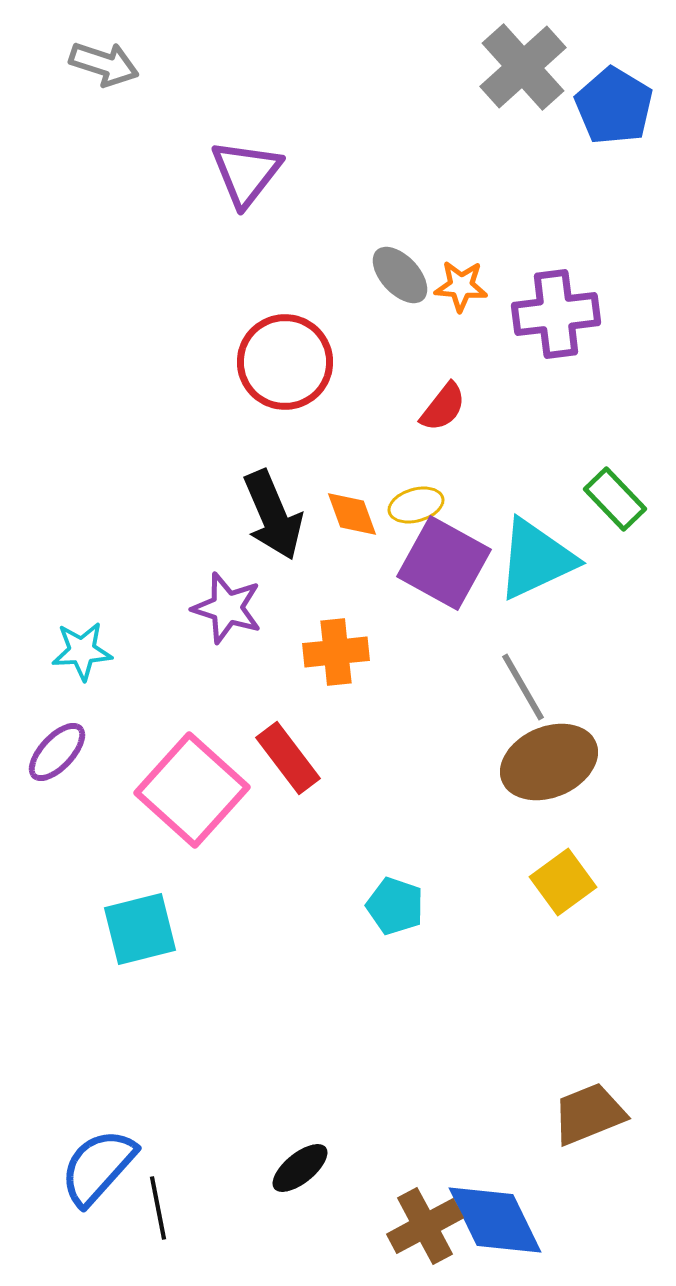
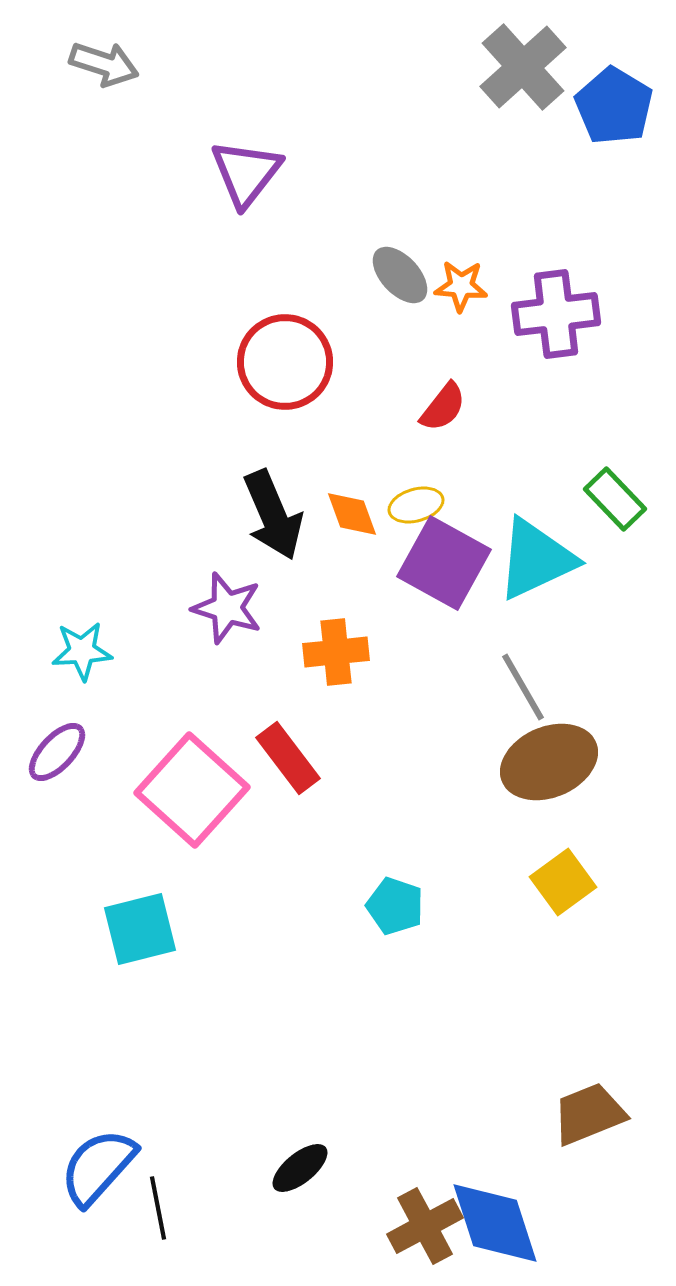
blue diamond: moved 3 px down; rotated 8 degrees clockwise
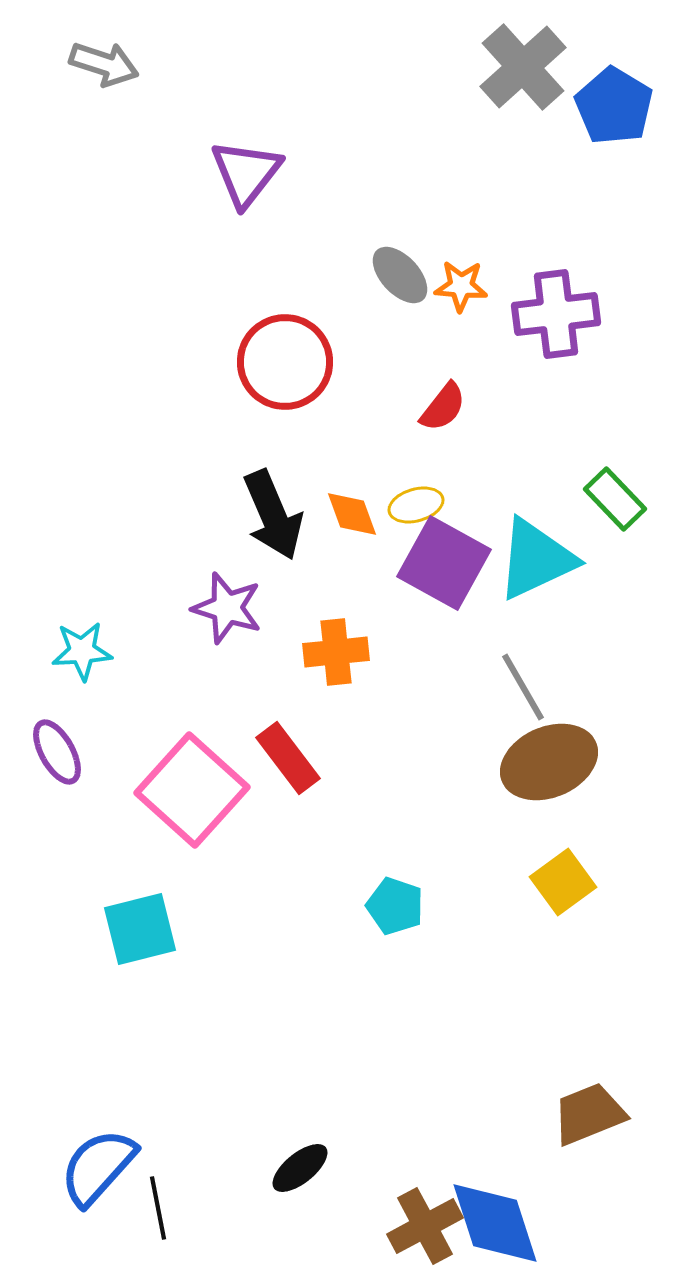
purple ellipse: rotated 72 degrees counterclockwise
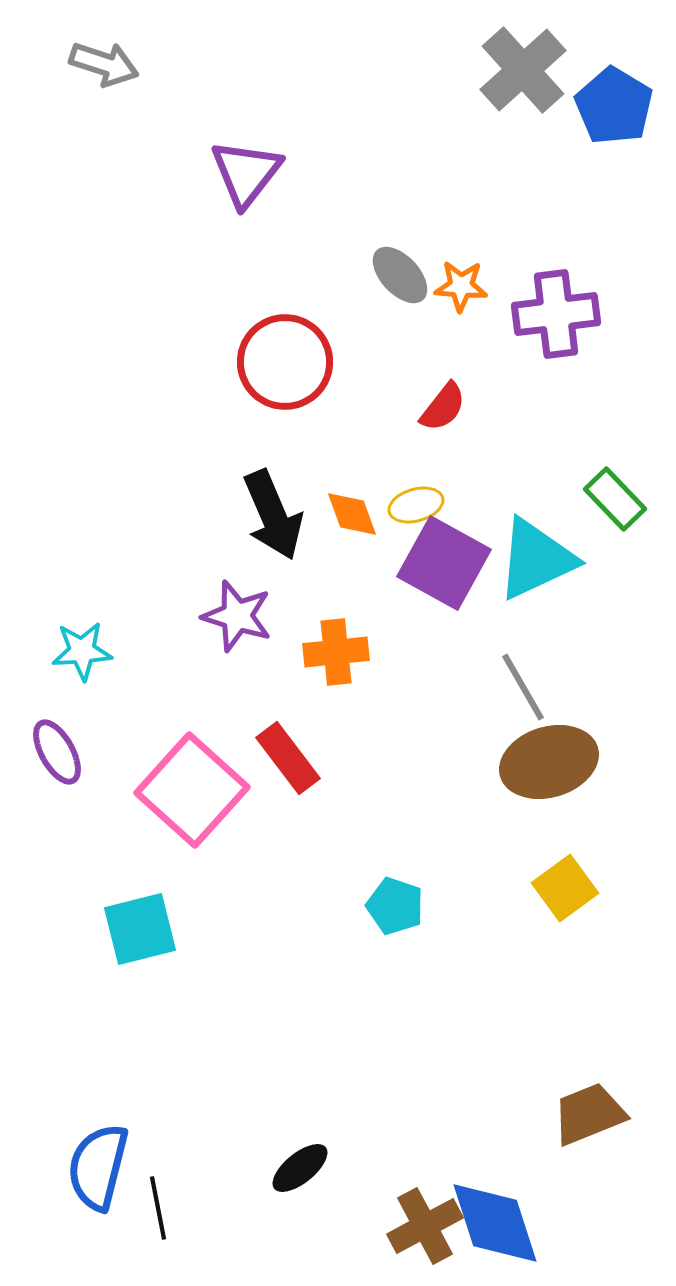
gray cross: moved 3 px down
purple star: moved 10 px right, 8 px down
brown ellipse: rotated 6 degrees clockwise
yellow square: moved 2 px right, 6 px down
blue semicircle: rotated 28 degrees counterclockwise
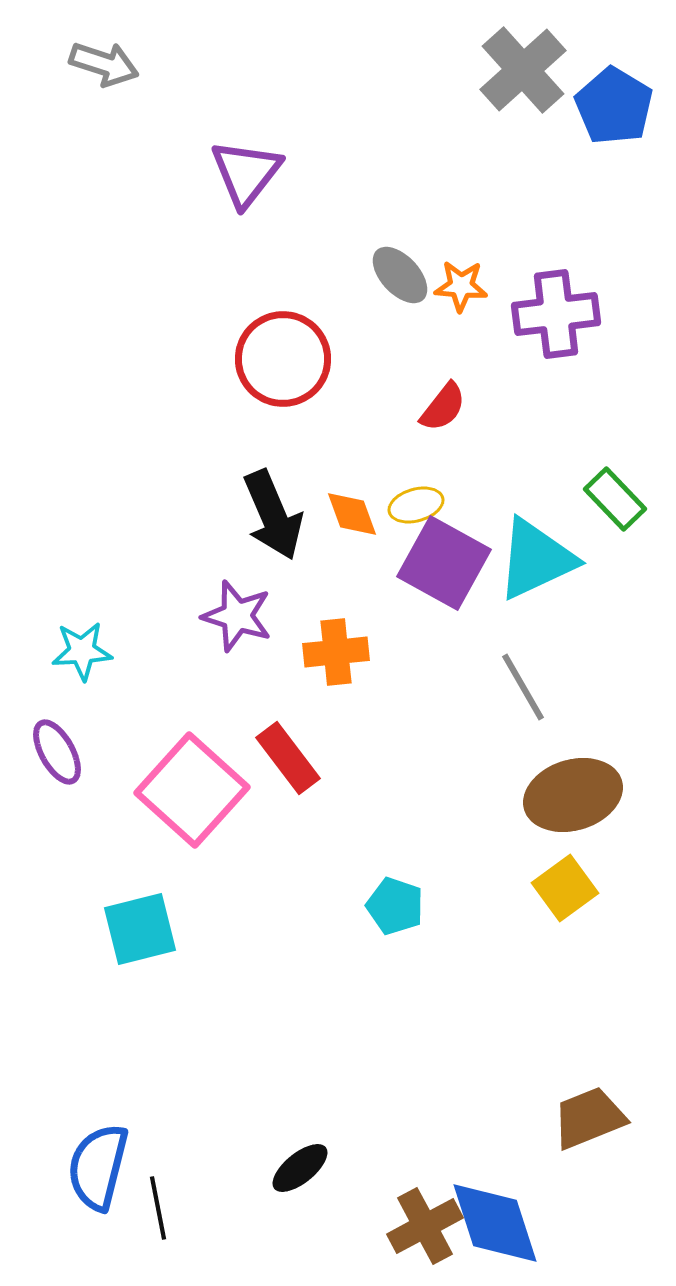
red circle: moved 2 px left, 3 px up
brown ellipse: moved 24 px right, 33 px down
brown trapezoid: moved 4 px down
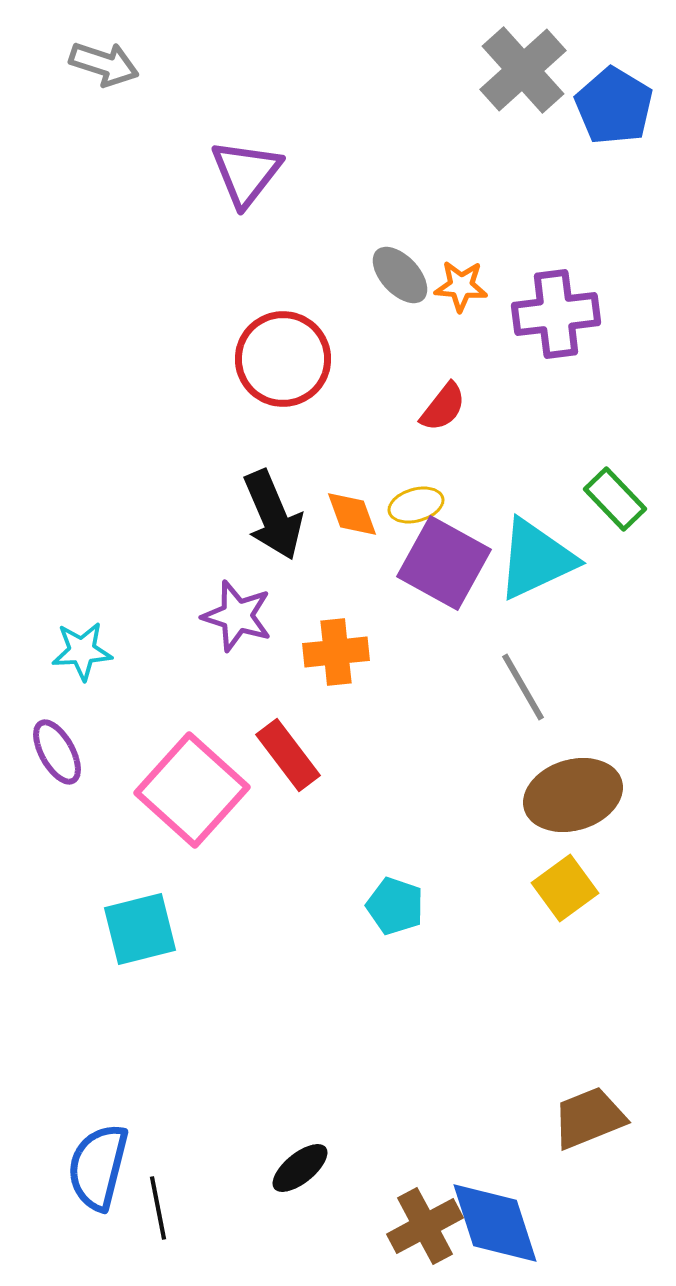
red rectangle: moved 3 px up
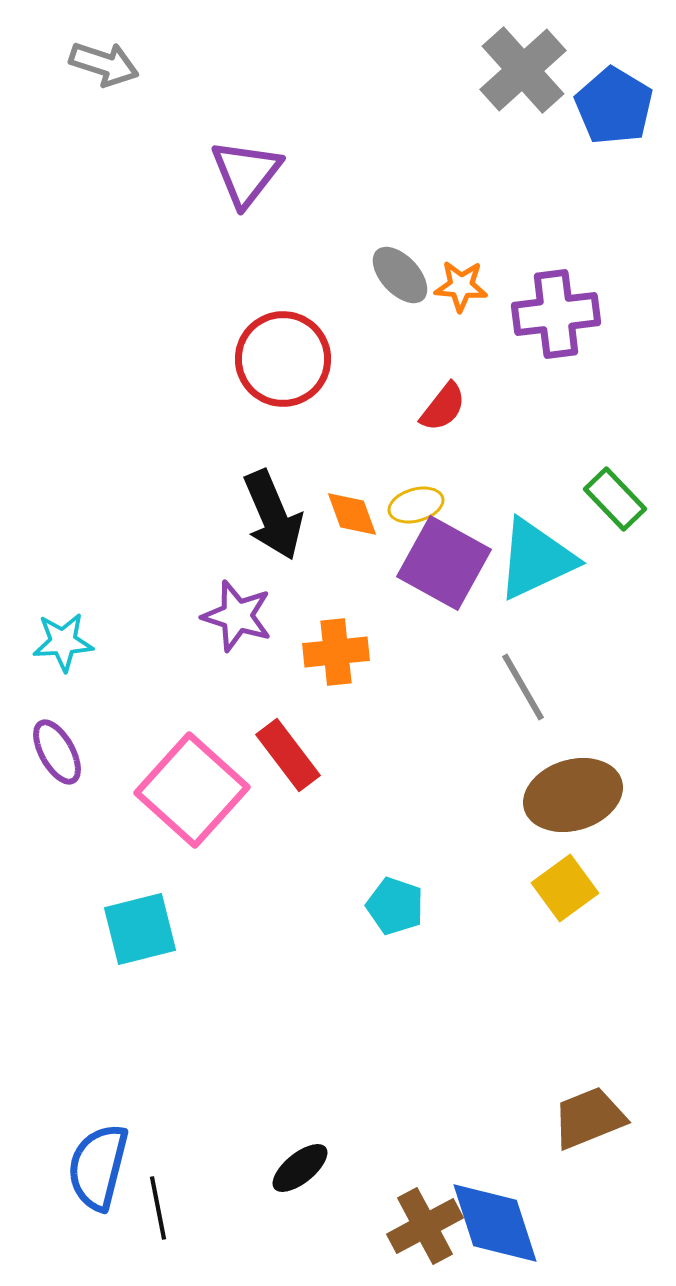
cyan star: moved 19 px left, 9 px up
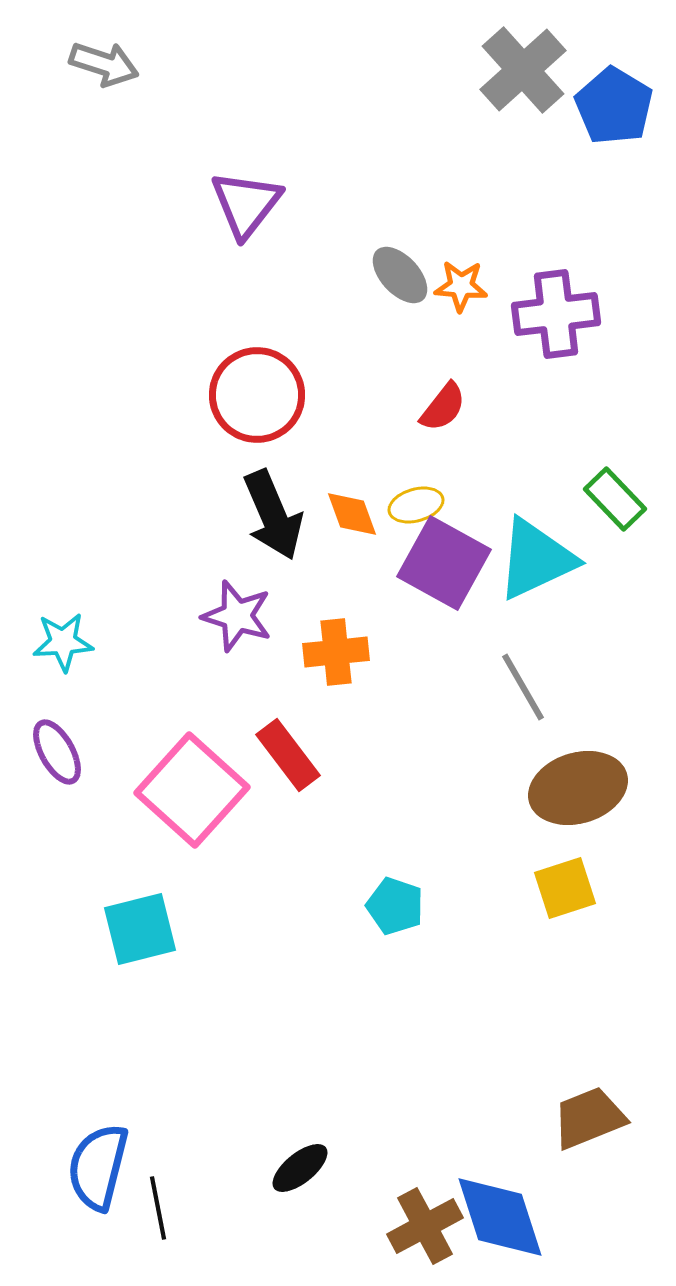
purple triangle: moved 31 px down
red circle: moved 26 px left, 36 px down
brown ellipse: moved 5 px right, 7 px up
yellow square: rotated 18 degrees clockwise
blue diamond: moved 5 px right, 6 px up
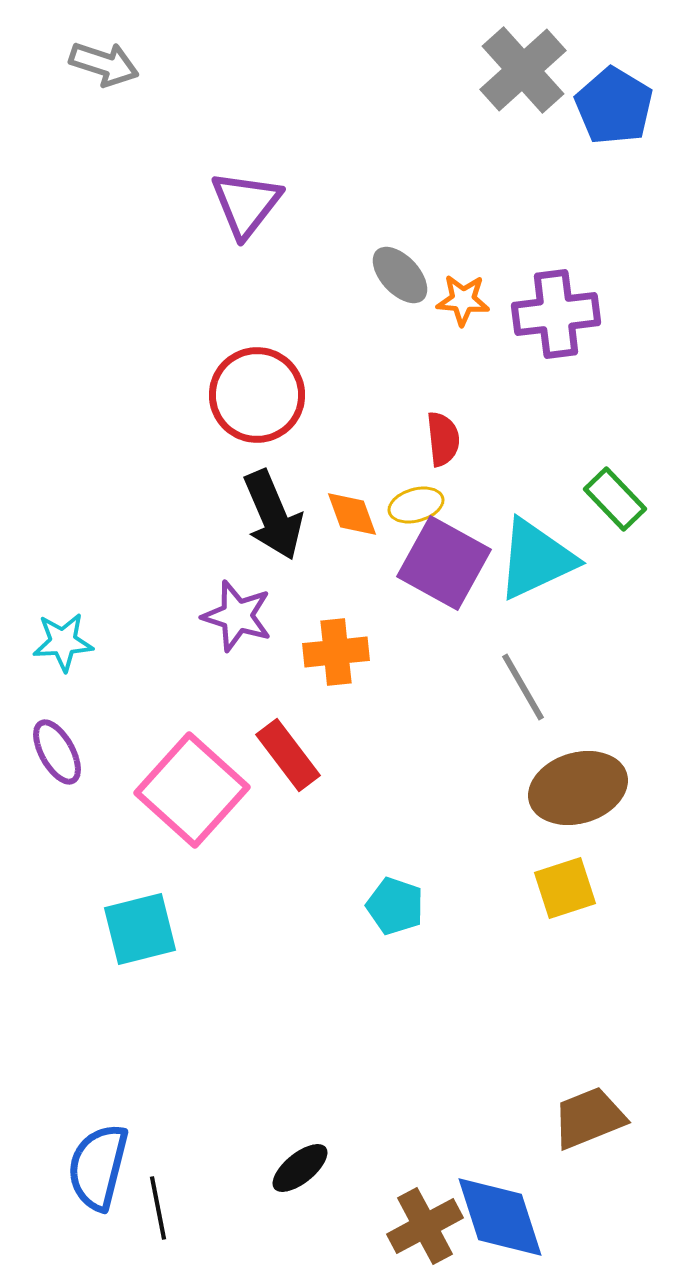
orange star: moved 2 px right, 14 px down
red semicircle: moved 32 px down; rotated 44 degrees counterclockwise
